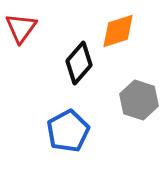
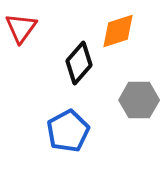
gray hexagon: rotated 18 degrees counterclockwise
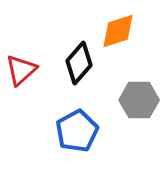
red triangle: moved 42 px down; rotated 12 degrees clockwise
blue pentagon: moved 9 px right
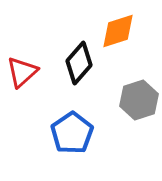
red triangle: moved 1 px right, 2 px down
gray hexagon: rotated 18 degrees counterclockwise
blue pentagon: moved 5 px left, 2 px down; rotated 6 degrees counterclockwise
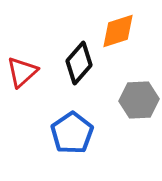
gray hexagon: rotated 15 degrees clockwise
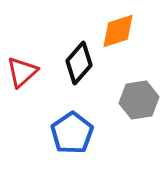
gray hexagon: rotated 6 degrees counterclockwise
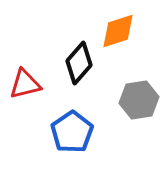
red triangle: moved 3 px right, 12 px down; rotated 28 degrees clockwise
blue pentagon: moved 1 px up
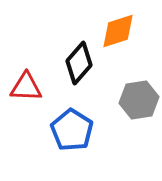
red triangle: moved 1 px right, 3 px down; rotated 16 degrees clockwise
blue pentagon: moved 2 px up; rotated 6 degrees counterclockwise
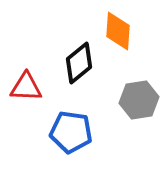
orange diamond: rotated 69 degrees counterclockwise
black diamond: rotated 9 degrees clockwise
blue pentagon: moved 1 px left, 2 px down; rotated 24 degrees counterclockwise
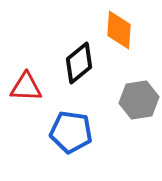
orange diamond: moved 1 px right, 1 px up
